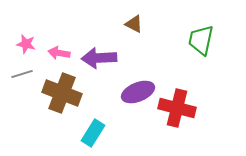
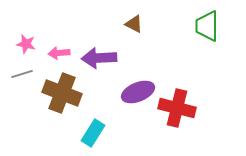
green trapezoid: moved 6 px right, 14 px up; rotated 12 degrees counterclockwise
pink arrow: rotated 15 degrees counterclockwise
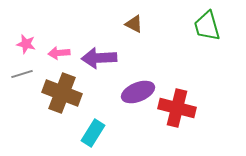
green trapezoid: rotated 16 degrees counterclockwise
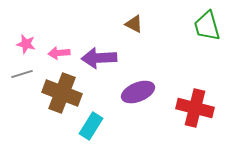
red cross: moved 18 px right
cyan rectangle: moved 2 px left, 7 px up
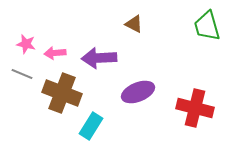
pink arrow: moved 4 px left
gray line: rotated 40 degrees clockwise
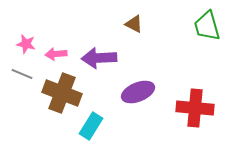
pink arrow: moved 1 px right, 1 px down
red cross: rotated 9 degrees counterclockwise
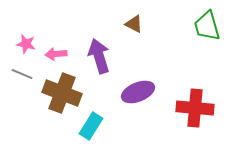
purple arrow: moved 2 px up; rotated 76 degrees clockwise
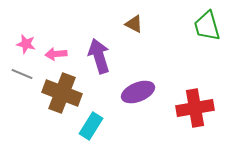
red cross: rotated 15 degrees counterclockwise
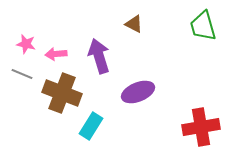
green trapezoid: moved 4 px left
red cross: moved 6 px right, 19 px down
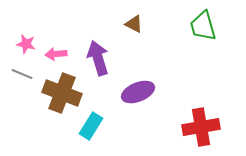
purple arrow: moved 1 px left, 2 px down
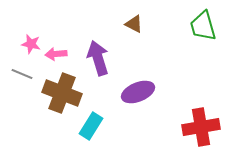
pink star: moved 5 px right
